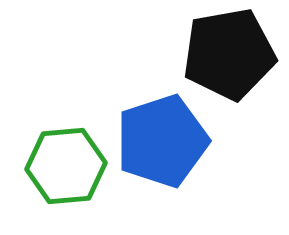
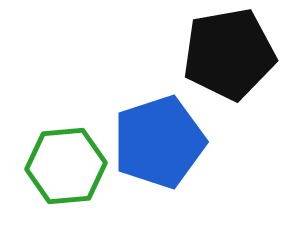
blue pentagon: moved 3 px left, 1 px down
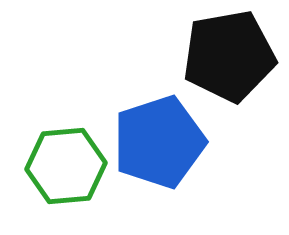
black pentagon: moved 2 px down
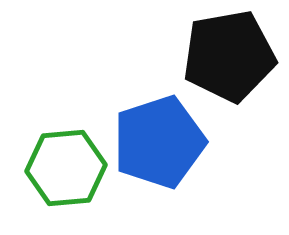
green hexagon: moved 2 px down
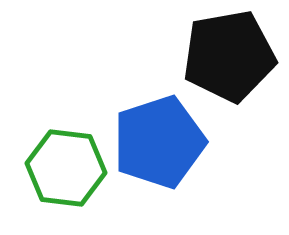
green hexagon: rotated 12 degrees clockwise
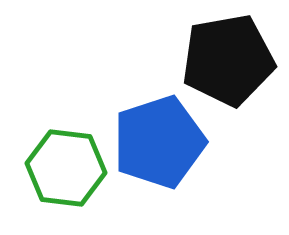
black pentagon: moved 1 px left, 4 px down
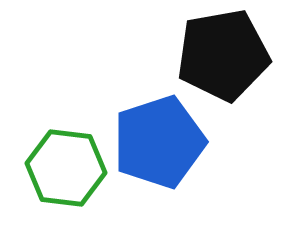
black pentagon: moved 5 px left, 5 px up
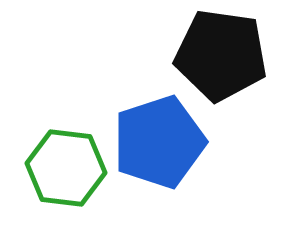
black pentagon: moved 2 px left; rotated 18 degrees clockwise
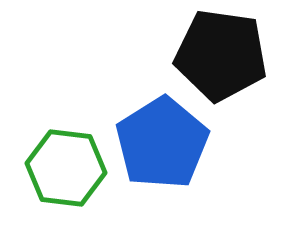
blue pentagon: moved 3 px right, 1 px down; rotated 14 degrees counterclockwise
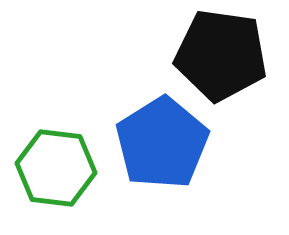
green hexagon: moved 10 px left
